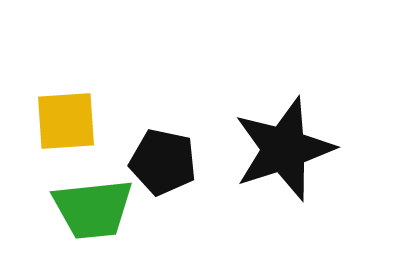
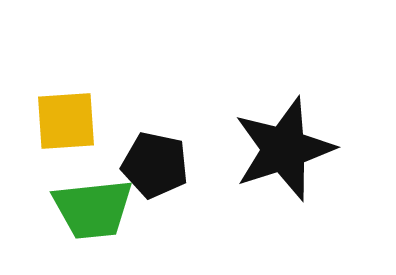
black pentagon: moved 8 px left, 3 px down
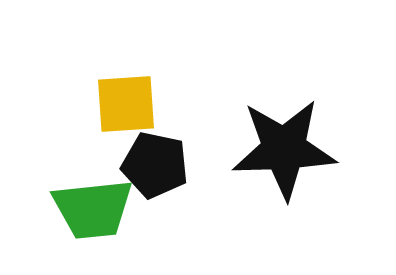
yellow square: moved 60 px right, 17 px up
black star: rotated 16 degrees clockwise
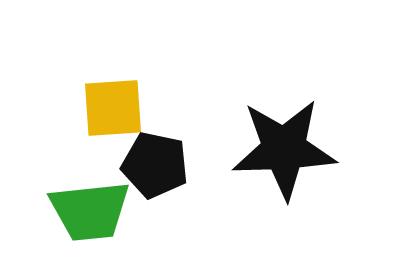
yellow square: moved 13 px left, 4 px down
green trapezoid: moved 3 px left, 2 px down
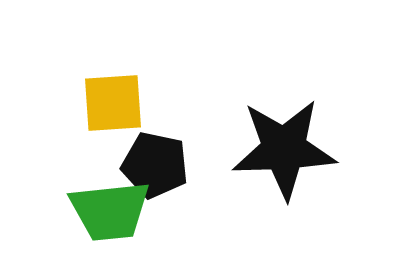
yellow square: moved 5 px up
green trapezoid: moved 20 px right
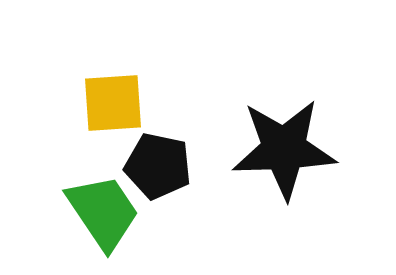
black pentagon: moved 3 px right, 1 px down
green trapezoid: moved 7 px left, 1 px down; rotated 118 degrees counterclockwise
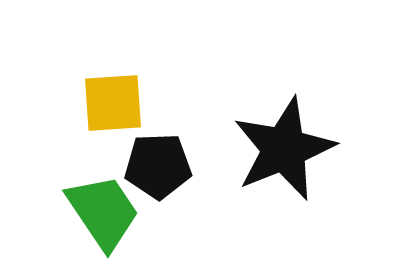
black star: rotated 20 degrees counterclockwise
black pentagon: rotated 14 degrees counterclockwise
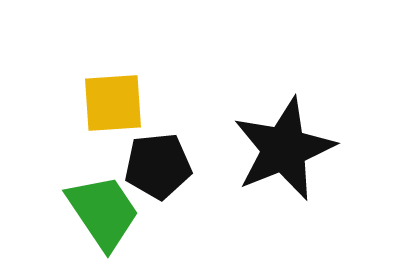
black pentagon: rotated 4 degrees counterclockwise
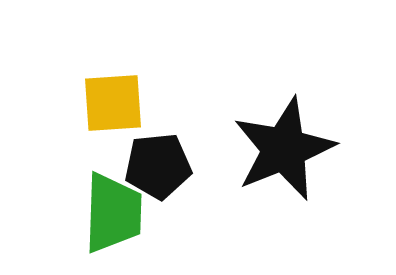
green trapezoid: moved 10 px right, 1 px down; rotated 36 degrees clockwise
